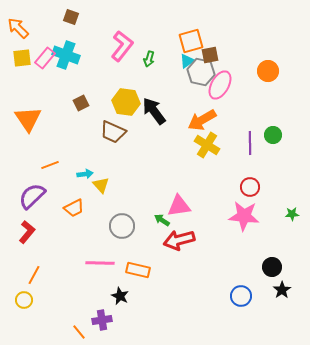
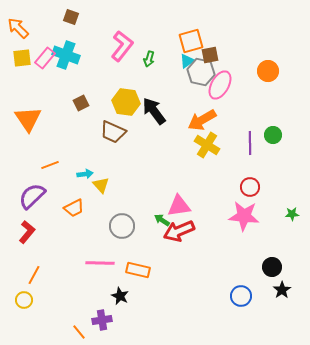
red arrow at (179, 240): moved 9 px up; rotated 8 degrees counterclockwise
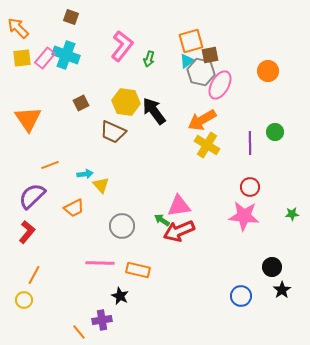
green circle at (273, 135): moved 2 px right, 3 px up
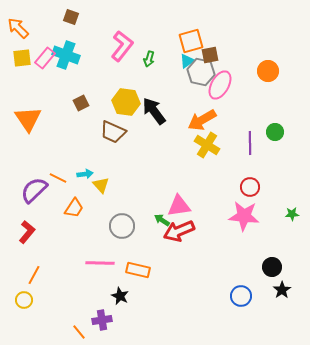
orange line at (50, 165): moved 8 px right, 13 px down; rotated 48 degrees clockwise
purple semicircle at (32, 196): moved 2 px right, 6 px up
orange trapezoid at (74, 208): rotated 30 degrees counterclockwise
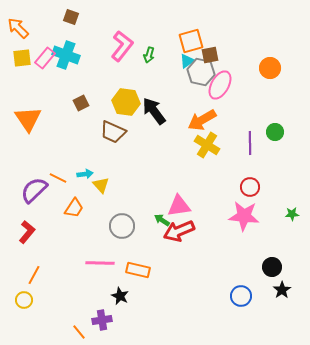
green arrow at (149, 59): moved 4 px up
orange circle at (268, 71): moved 2 px right, 3 px up
